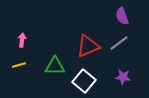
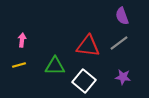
red triangle: rotated 30 degrees clockwise
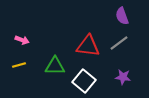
pink arrow: rotated 104 degrees clockwise
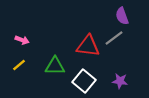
gray line: moved 5 px left, 5 px up
yellow line: rotated 24 degrees counterclockwise
purple star: moved 3 px left, 4 px down
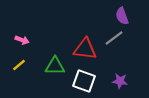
red triangle: moved 3 px left, 3 px down
white square: rotated 20 degrees counterclockwise
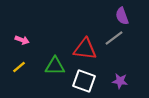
yellow line: moved 2 px down
